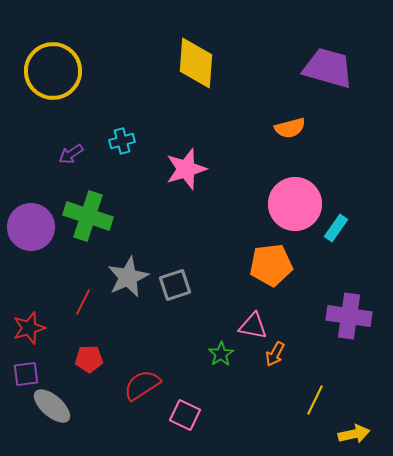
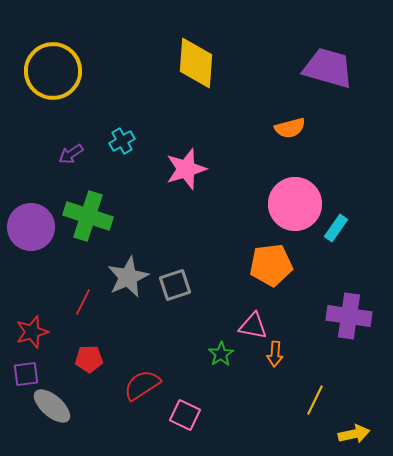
cyan cross: rotated 15 degrees counterclockwise
red star: moved 3 px right, 4 px down
orange arrow: rotated 25 degrees counterclockwise
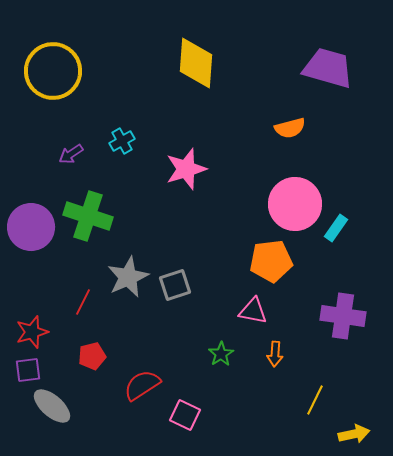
orange pentagon: moved 4 px up
purple cross: moved 6 px left
pink triangle: moved 15 px up
red pentagon: moved 3 px right, 3 px up; rotated 12 degrees counterclockwise
purple square: moved 2 px right, 4 px up
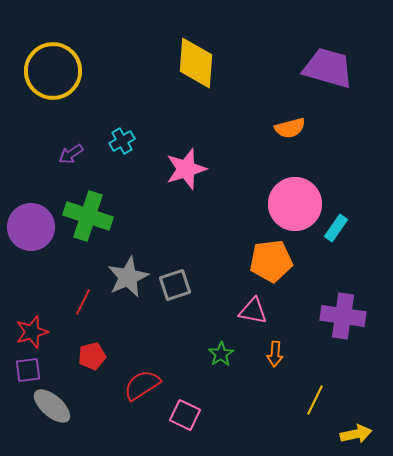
yellow arrow: moved 2 px right
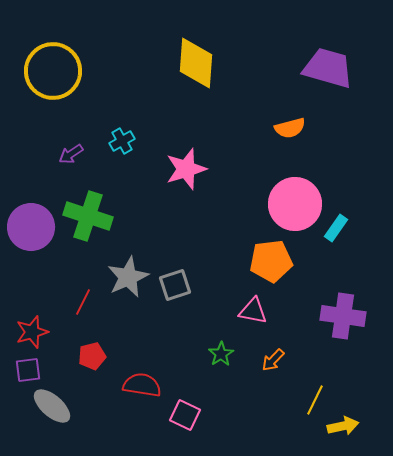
orange arrow: moved 2 px left, 6 px down; rotated 40 degrees clockwise
red semicircle: rotated 42 degrees clockwise
yellow arrow: moved 13 px left, 8 px up
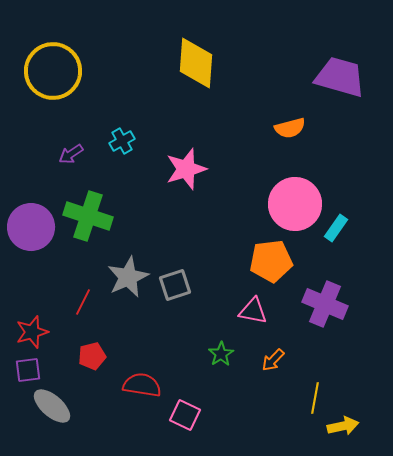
purple trapezoid: moved 12 px right, 9 px down
purple cross: moved 18 px left, 12 px up; rotated 15 degrees clockwise
yellow line: moved 2 px up; rotated 16 degrees counterclockwise
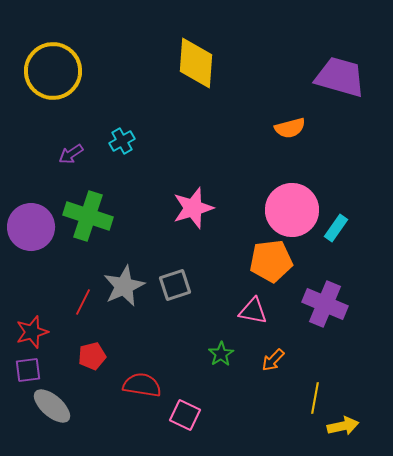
pink star: moved 7 px right, 39 px down
pink circle: moved 3 px left, 6 px down
gray star: moved 4 px left, 9 px down
